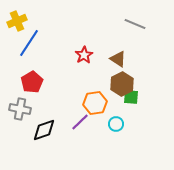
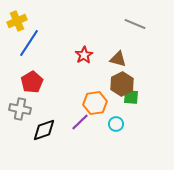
brown triangle: rotated 18 degrees counterclockwise
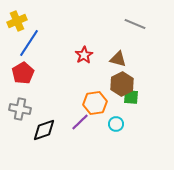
red pentagon: moved 9 px left, 9 px up
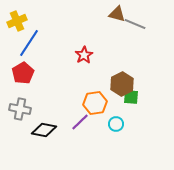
brown triangle: moved 1 px left, 45 px up
black diamond: rotated 30 degrees clockwise
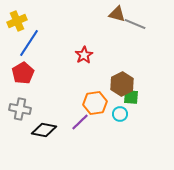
cyan circle: moved 4 px right, 10 px up
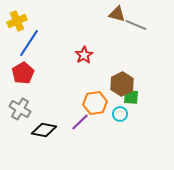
gray line: moved 1 px right, 1 px down
gray cross: rotated 20 degrees clockwise
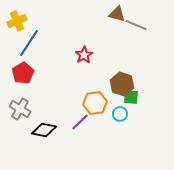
brown hexagon: rotated 15 degrees counterclockwise
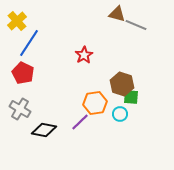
yellow cross: rotated 18 degrees counterclockwise
red pentagon: rotated 15 degrees counterclockwise
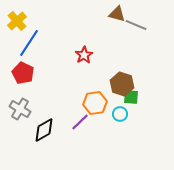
black diamond: rotated 40 degrees counterclockwise
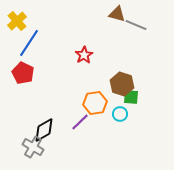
gray cross: moved 13 px right, 38 px down
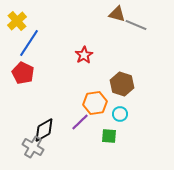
green square: moved 22 px left, 39 px down
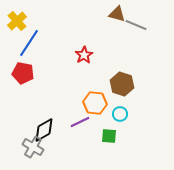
red pentagon: rotated 15 degrees counterclockwise
orange hexagon: rotated 15 degrees clockwise
purple line: rotated 18 degrees clockwise
